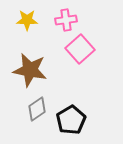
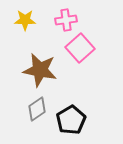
yellow star: moved 2 px left
pink square: moved 1 px up
brown star: moved 10 px right
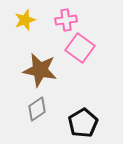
yellow star: rotated 20 degrees counterclockwise
pink square: rotated 12 degrees counterclockwise
black pentagon: moved 12 px right, 3 px down
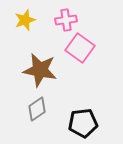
black pentagon: rotated 24 degrees clockwise
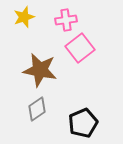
yellow star: moved 1 px left, 3 px up
pink square: rotated 16 degrees clockwise
black pentagon: rotated 16 degrees counterclockwise
